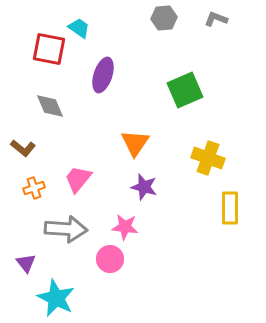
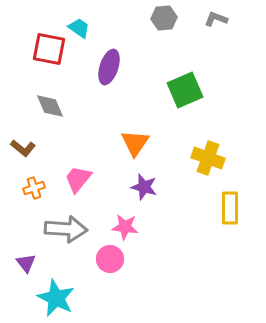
purple ellipse: moved 6 px right, 8 px up
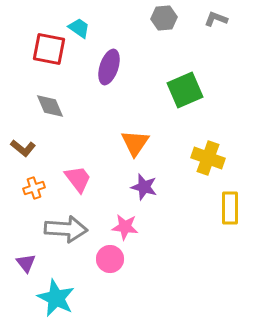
pink trapezoid: rotated 104 degrees clockwise
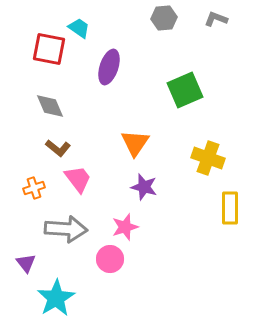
brown L-shape: moved 35 px right
pink star: rotated 24 degrees counterclockwise
cyan star: rotated 15 degrees clockwise
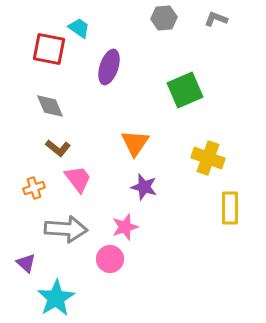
purple triangle: rotated 10 degrees counterclockwise
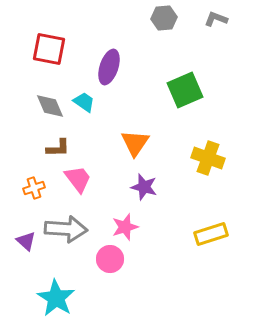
cyan trapezoid: moved 5 px right, 74 px down
brown L-shape: rotated 40 degrees counterclockwise
yellow rectangle: moved 19 px left, 26 px down; rotated 72 degrees clockwise
purple triangle: moved 22 px up
cyan star: rotated 9 degrees counterclockwise
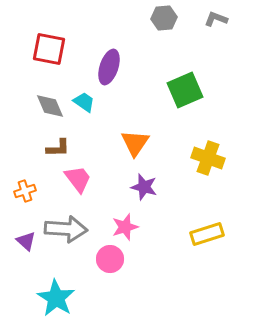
orange cross: moved 9 px left, 3 px down
yellow rectangle: moved 4 px left
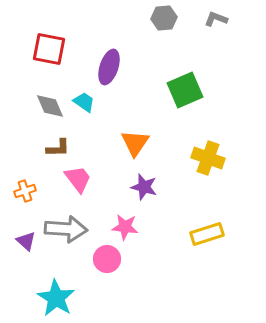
pink star: rotated 24 degrees clockwise
pink circle: moved 3 px left
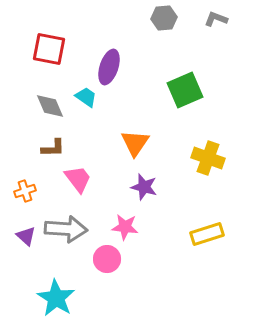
cyan trapezoid: moved 2 px right, 5 px up
brown L-shape: moved 5 px left
purple triangle: moved 5 px up
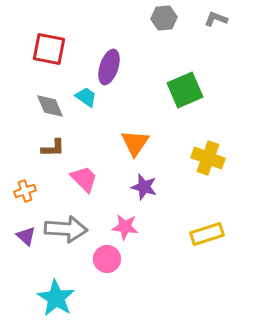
pink trapezoid: moved 6 px right; rotated 8 degrees counterclockwise
